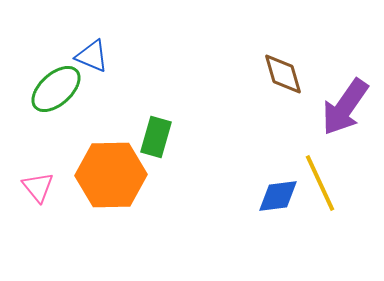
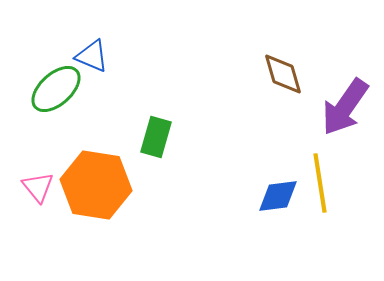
orange hexagon: moved 15 px left, 10 px down; rotated 10 degrees clockwise
yellow line: rotated 16 degrees clockwise
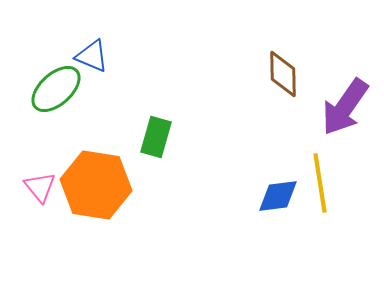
brown diamond: rotated 15 degrees clockwise
pink triangle: moved 2 px right
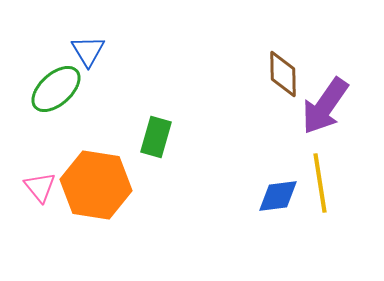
blue triangle: moved 4 px left, 5 px up; rotated 36 degrees clockwise
purple arrow: moved 20 px left, 1 px up
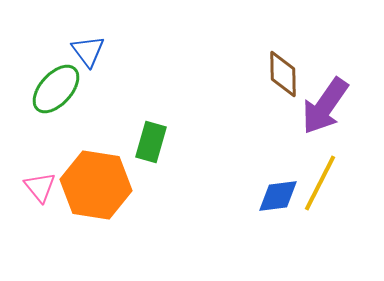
blue triangle: rotated 6 degrees counterclockwise
green ellipse: rotated 6 degrees counterclockwise
green rectangle: moved 5 px left, 5 px down
yellow line: rotated 36 degrees clockwise
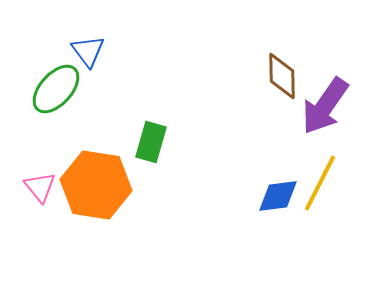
brown diamond: moved 1 px left, 2 px down
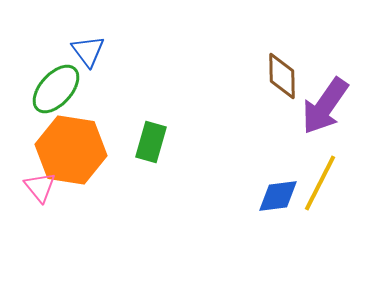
orange hexagon: moved 25 px left, 35 px up
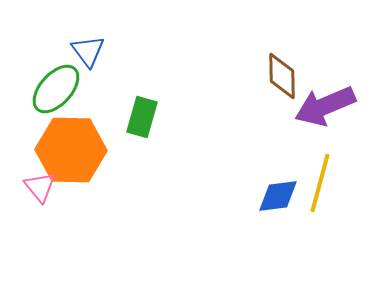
purple arrow: rotated 32 degrees clockwise
green rectangle: moved 9 px left, 25 px up
orange hexagon: rotated 8 degrees counterclockwise
yellow line: rotated 12 degrees counterclockwise
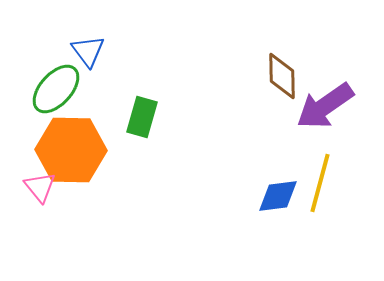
purple arrow: rotated 12 degrees counterclockwise
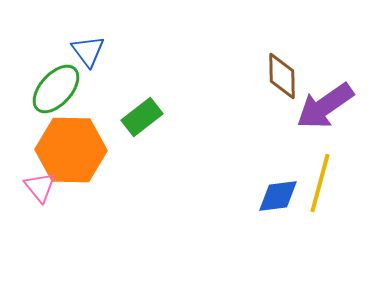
green rectangle: rotated 36 degrees clockwise
